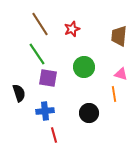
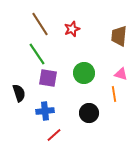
green circle: moved 6 px down
red line: rotated 63 degrees clockwise
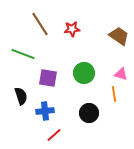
red star: rotated 14 degrees clockwise
brown trapezoid: rotated 120 degrees clockwise
green line: moved 14 px left; rotated 35 degrees counterclockwise
black semicircle: moved 2 px right, 3 px down
